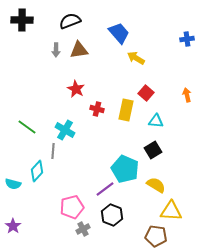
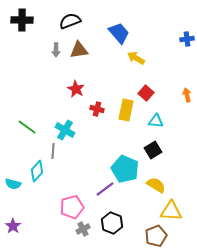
black hexagon: moved 8 px down
brown pentagon: rotated 30 degrees counterclockwise
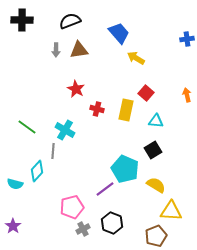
cyan semicircle: moved 2 px right
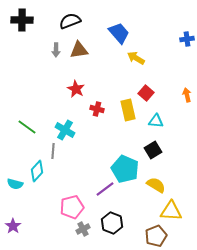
yellow rectangle: moved 2 px right; rotated 25 degrees counterclockwise
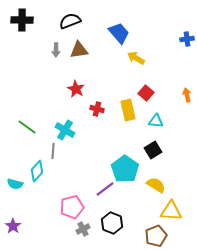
cyan pentagon: rotated 12 degrees clockwise
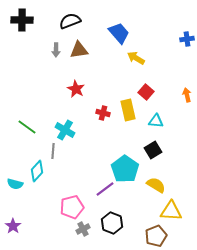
red square: moved 1 px up
red cross: moved 6 px right, 4 px down
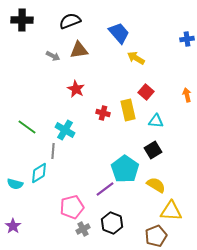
gray arrow: moved 3 px left, 6 px down; rotated 64 degrees counterclockwise
cyan diamond: moved 2 px right, 2 px down; rotated 15 degrees clockwise
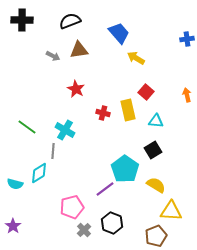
gray cross: moved 1 px right, 1 px down; rotated 16 degrees counterclockwise
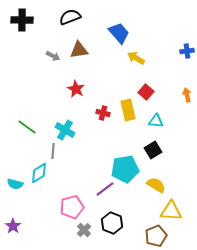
black semicircle: moved 4 px up
blue cross: moved 12 px down
cyan pentagon: rotated 28 degrees clockwise
